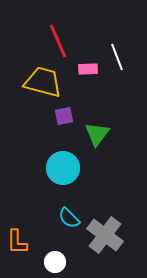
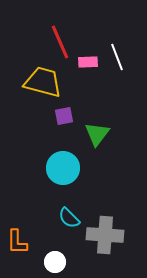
red line: moved 2 px right, 1 px down
pink rectangle: moved 7 px up
gray cross: rotated 33 degrees counterclockwise
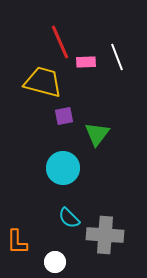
pink rectangle: moved 2 px left
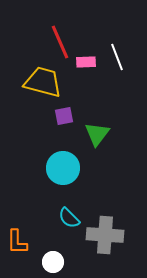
white circle: moved 2 px left
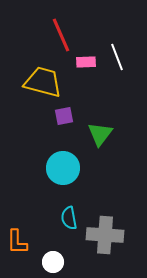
red line: moved 1 px right, 7 px up
green triangle: moved 3 px right
cyan semicircle: rotated 35 degrees clockwise
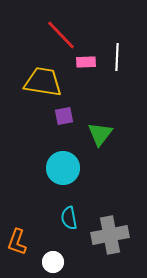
red line: rotated 20 degrees counterclockwise
white line: rotated 24 degrees clockwise
yellow trapezoid: rotated 6 degrees counterclockwise
gray cross: moved 5 px right; rotated 15 degrees counterclockwise
orange L-shape: rotated 20 degrees clockwise
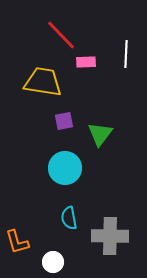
white line: moved 9 px right, 3 px up
purple square: moved 5 px down
cyan circle: moved 2 px right
gray cross: moved 1 px down; rotated 12 degrees clockwise
orange L-shape: rotated 36 degrees counterclockwise
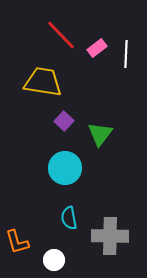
pink rectangle: moved 11 px right, 14 px up; rotated 36 degrees counterclockwise
purple square: rotated 36 degrees counterclockwise
white circle: moved 1 px right, 2 px up
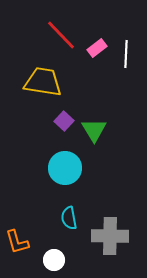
green triangle: moved 6 px left, 4 px up; rotated 8 degrees counterclockwise
